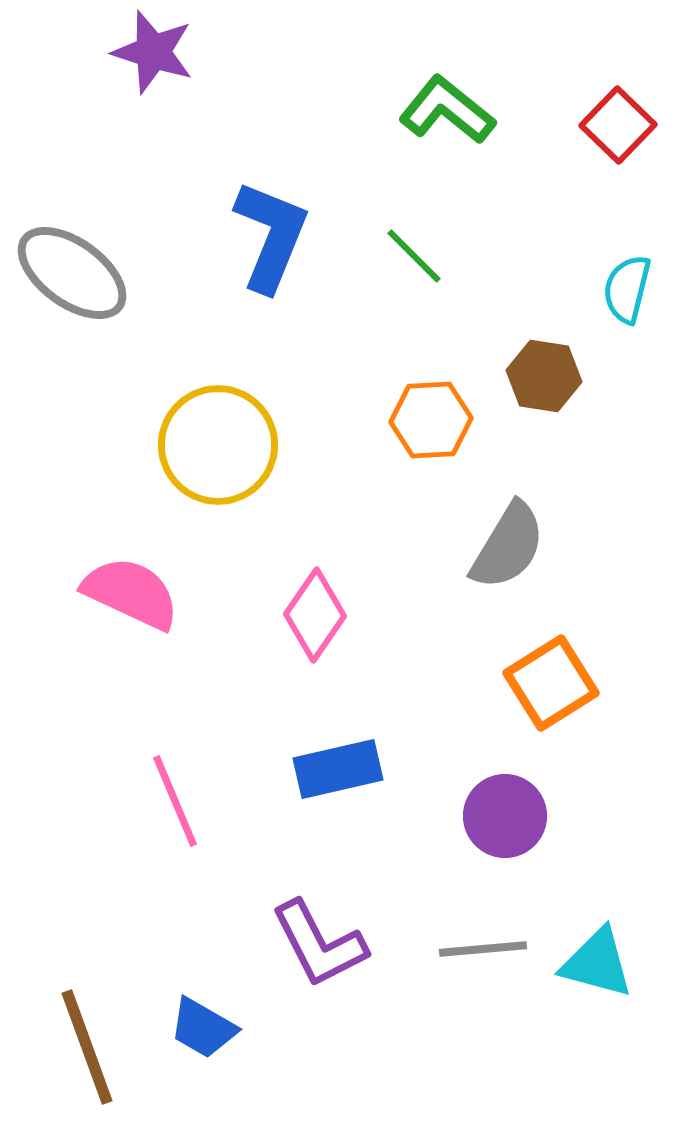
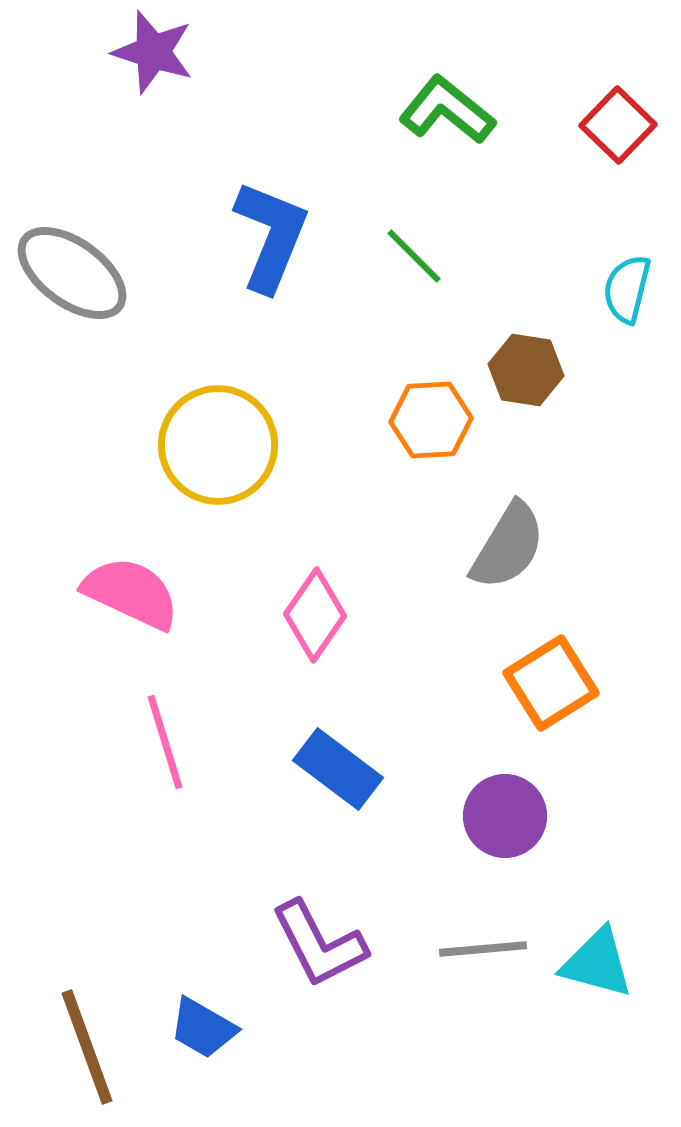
brown hexagon: moved 18 px left, 6 px up
blue rectangle: rotated 50 degrees clockwise
pink line: moved 10 px left, 59 px up; rotated 6 degrees clockwise
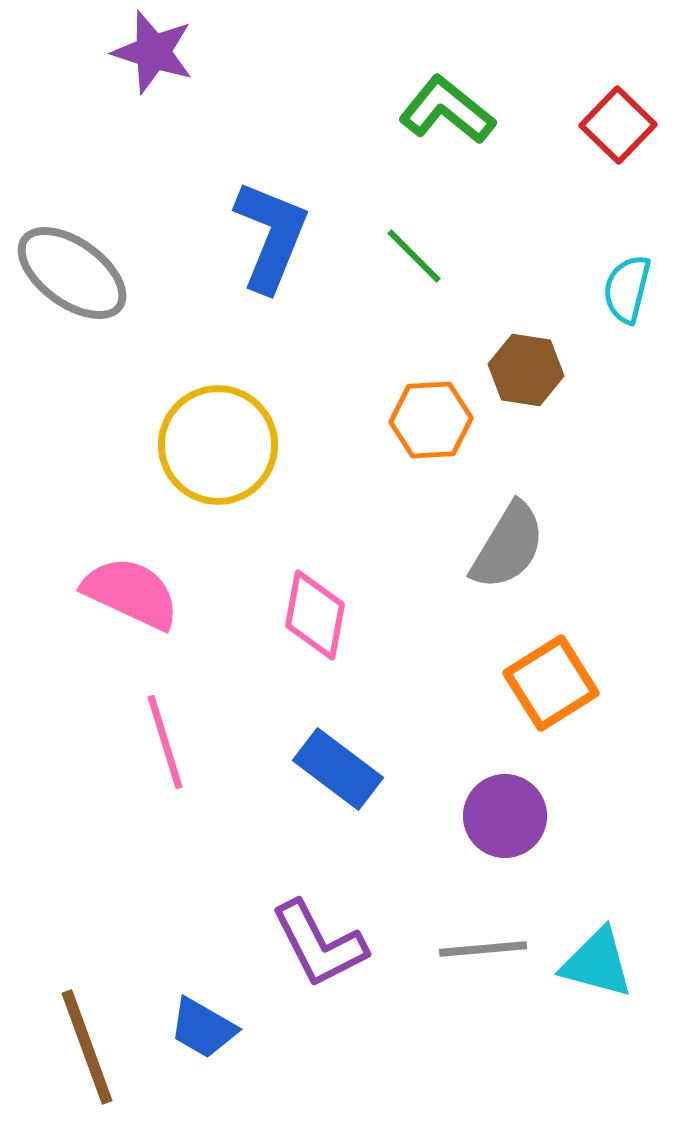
pink diamond: rotated 24 degrees counterclockwise
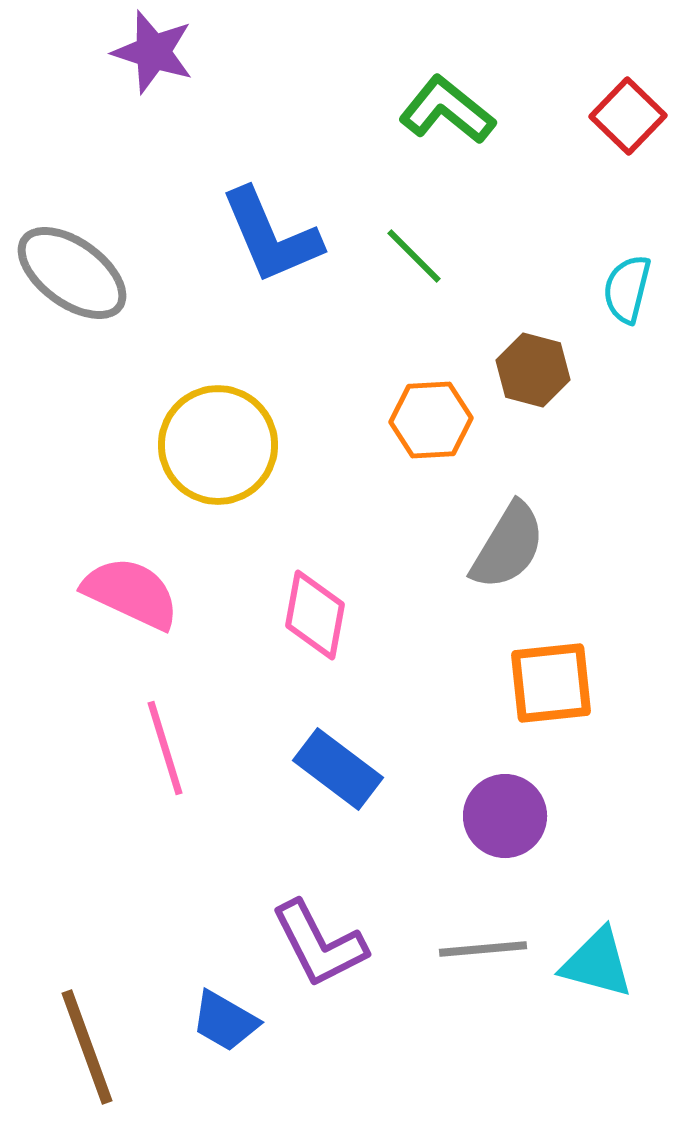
red square: moved 10 px right, 9 px up
blue L-shape: rotated 135 degrees clockwise
brown hexagon: moved 7 px right; rotated 6 degrees clockwise
orange square: rotated 26 degrees clockwise
pink line: moved 6 px down
blue trapezoid: moved 22 px right, 7 px up
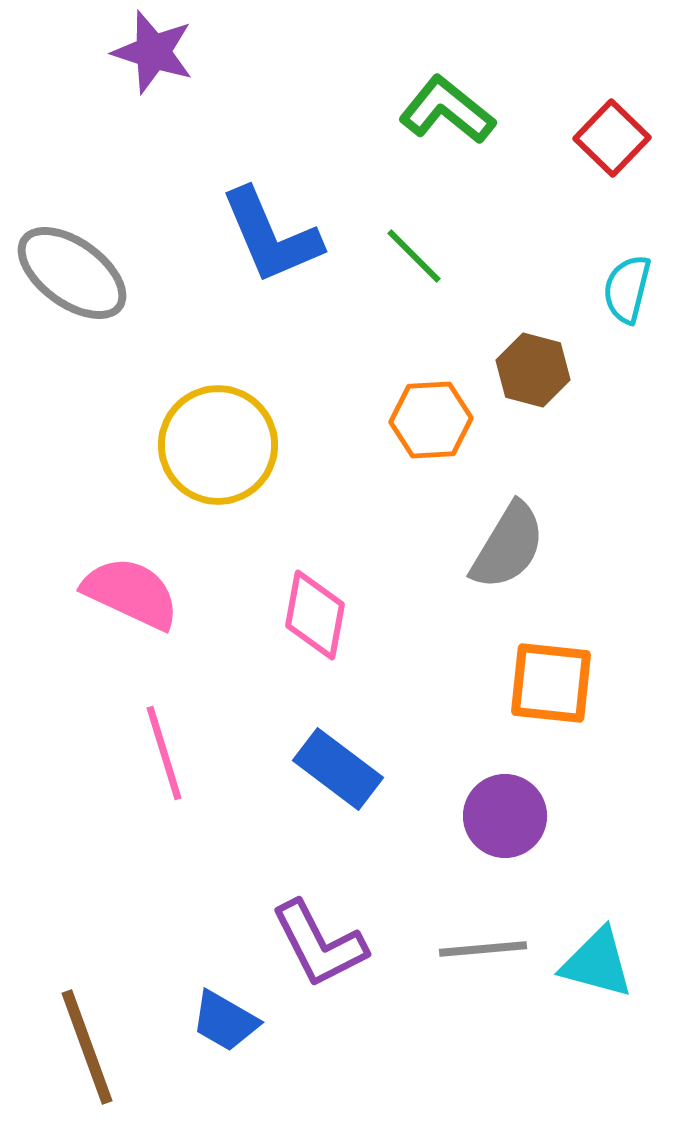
red square: moved 16 px left, 22 px down
orange square: rotated 12 degrees clockwise
pink line: moved 1 px left, 5 px down
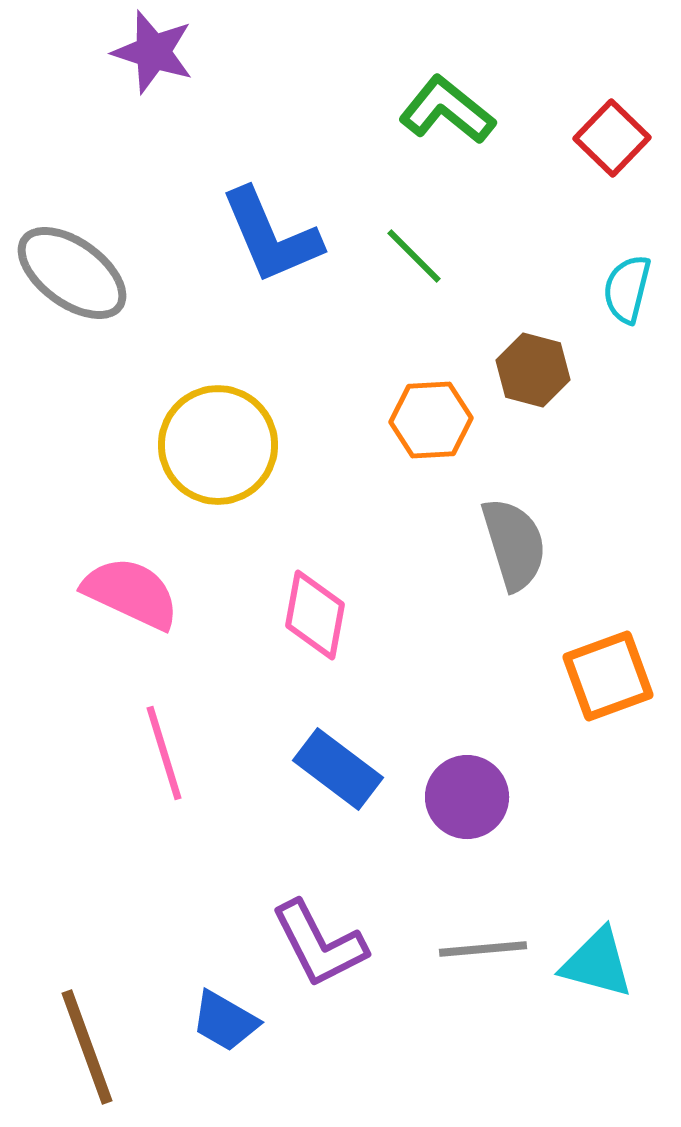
gray semicircle: moved 6 px right, 2 px up; rotated 48 degrees counterclockwise
orange square: moved 57 px right, 7 px up; rotated 26 degrees counterclockwise
purple circle: moved 38 px left, 19 px up
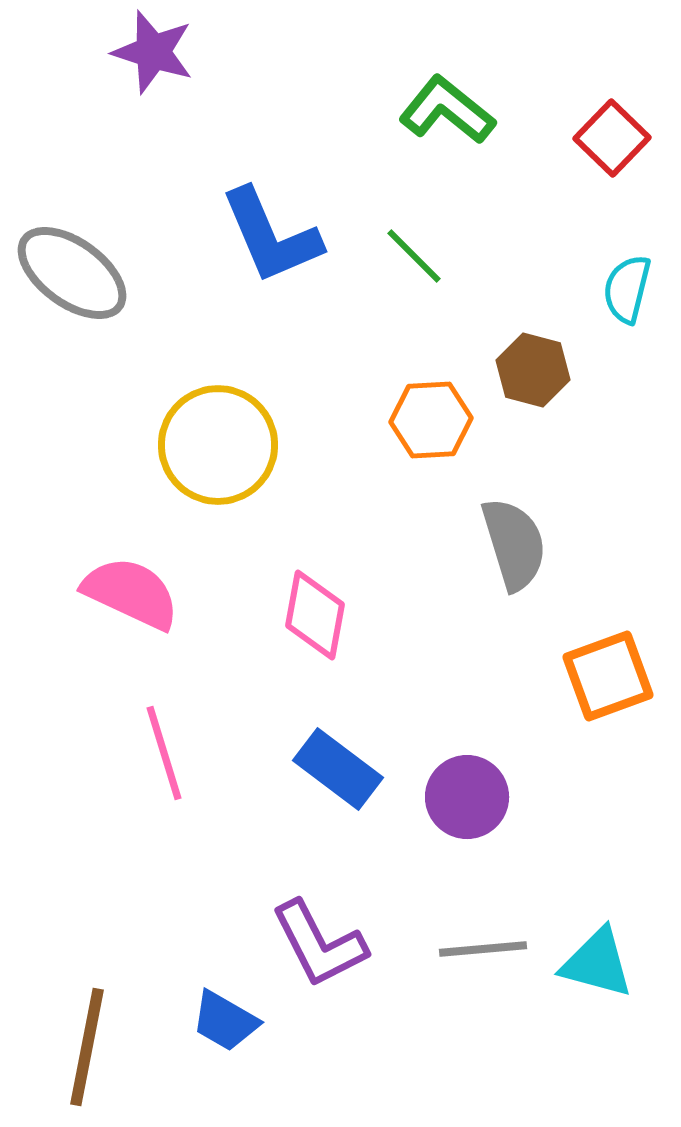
brown line: rotated 31 degrees clockwise
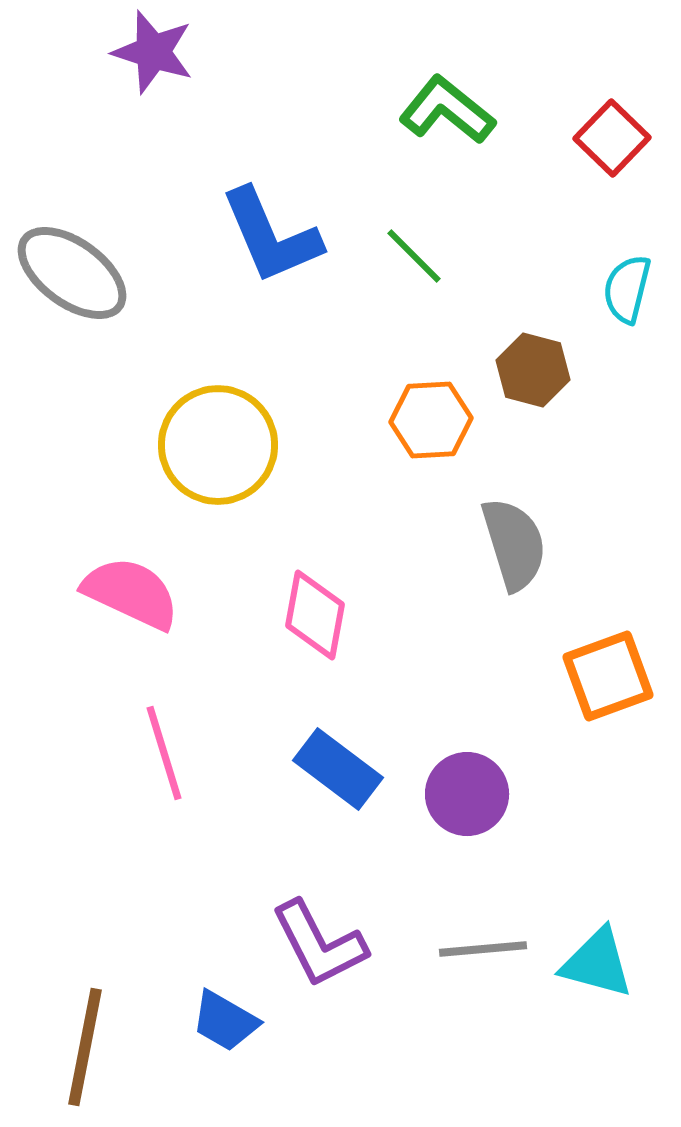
purple circle: moved 3 px up
brown line: moved 2 px left
